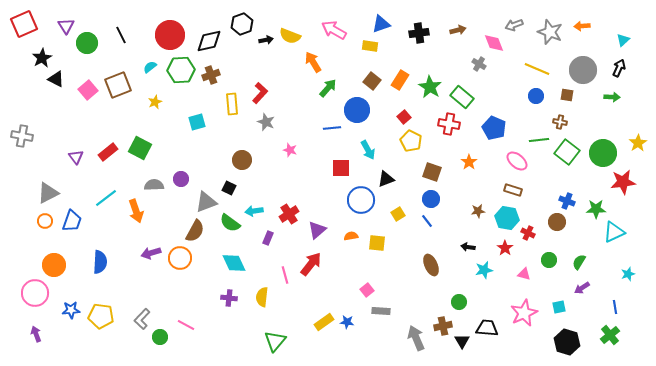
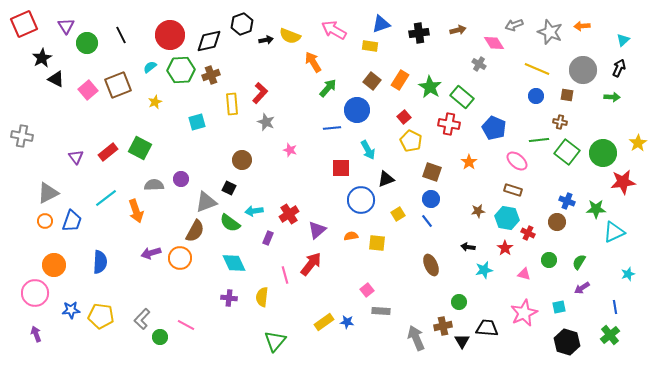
pink diamond at (494, 43): rotated 10 degrees counterclockwise
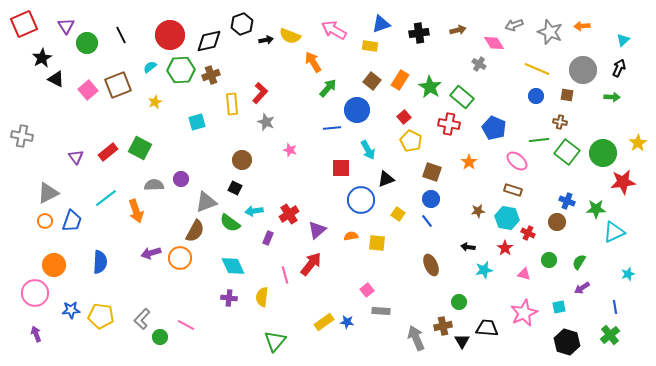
black square at (229, 188): moved 6 px right
yellow square at (398, 214): rotated 24 degrees counterclockwise
cyan diamond at (234, 263): moved 1 px left, 3 px down
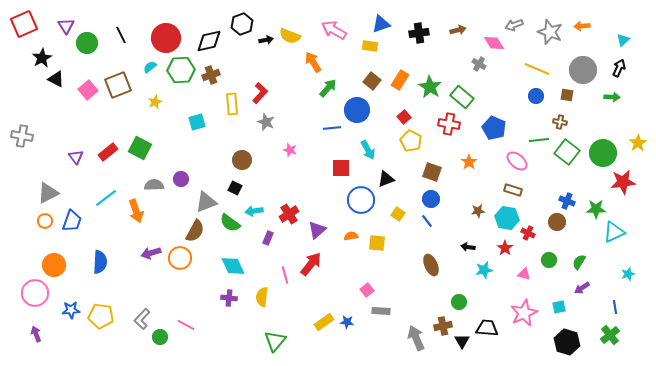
red circle at (170, 35): moved 4 px left, 3 px down
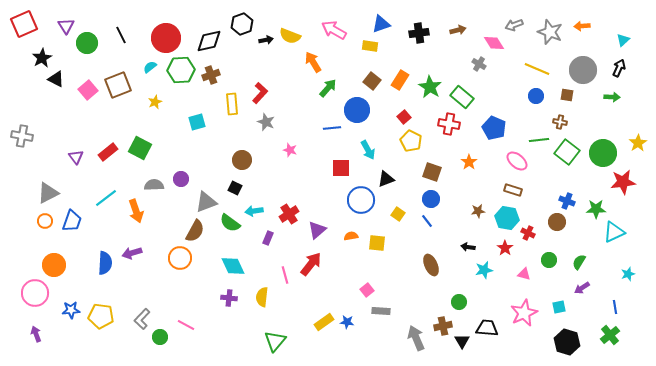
purple arrow at (151, 253): moved 19 px left
blue semicircle at (100, 262): moved 5 px right, 1 px down
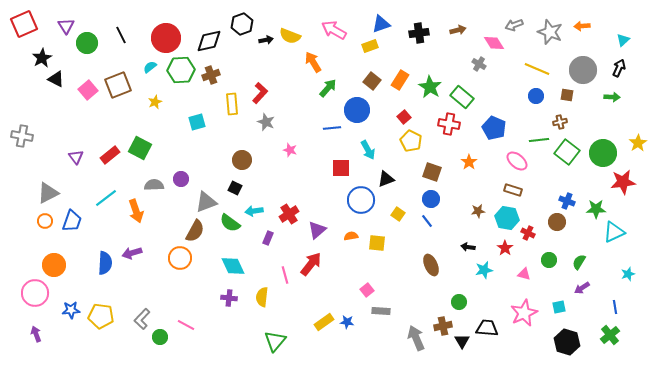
yellow rectangle at (370, 46): rotated 28 degrees counterclockwise
brown cross at (560, 122): rotated 24 degrees counterclockwise
red rectangle at (108, 152): moved 2 px right, 3 px down
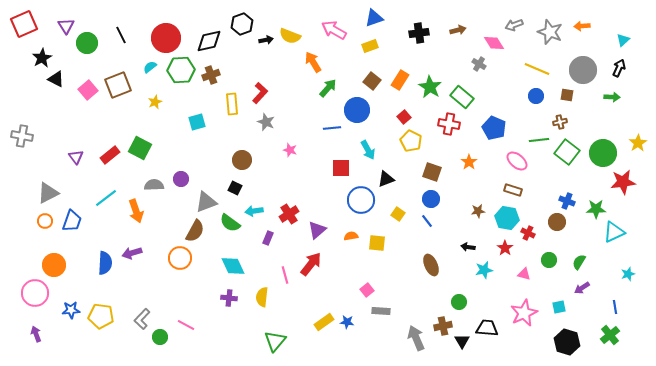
blue triangle at (381, 24): moved 7 px left, 6 px up
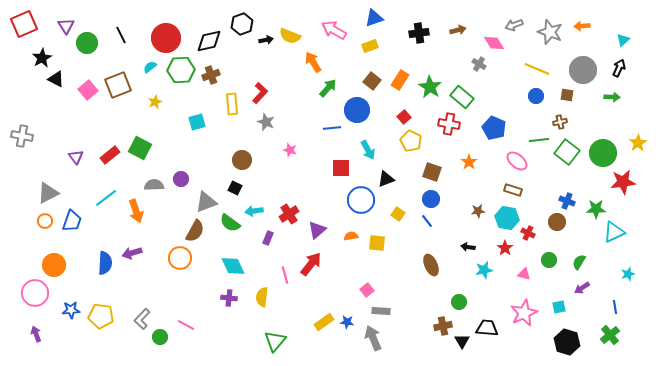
gray arrow at (416, 338): moved 43 px left
